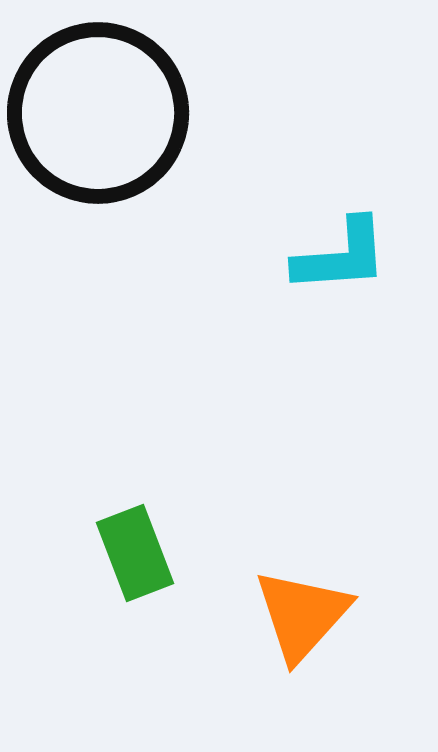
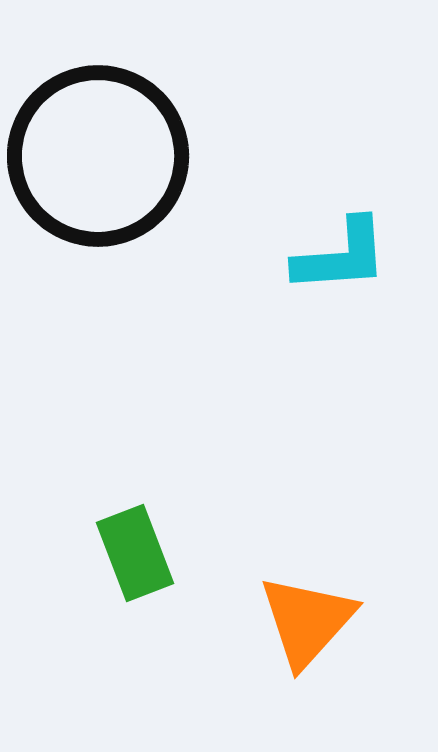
black circle: moved 43 px down
orange triangle: moved 5 px right, 6 px down
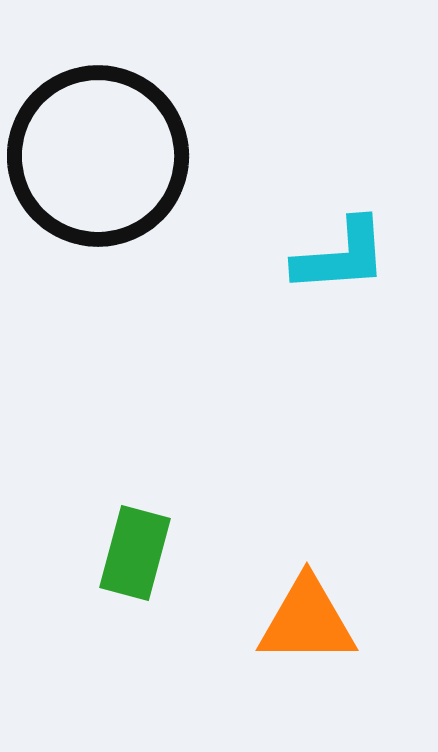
green rectangle: rotated 36 degrees clockwise
orange triangle: rotated 48 degrees clockwise
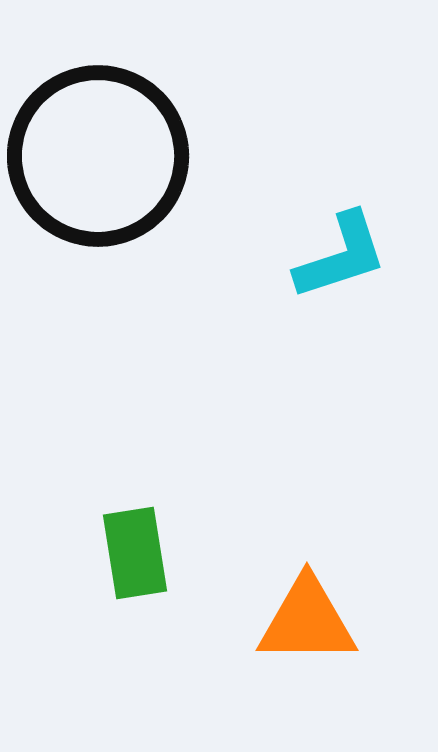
cyan L-shape: rotated 14 degrees counterclockwise
green rectangle: rotated 24 degrees counterclockwise
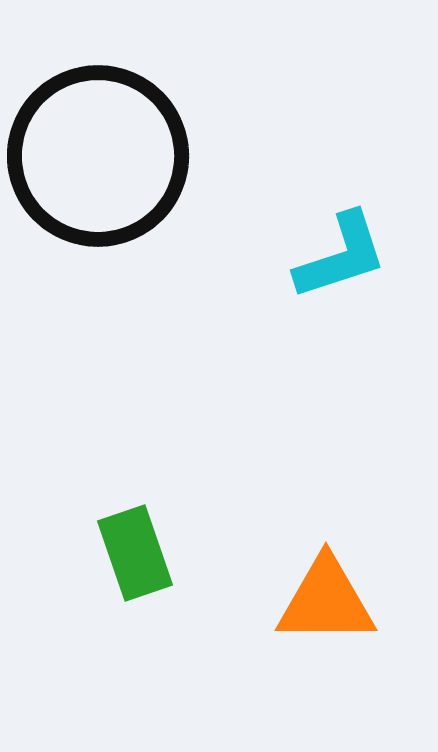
green rectangle: rotated 10 degrees counterclockwise
orange triangle: moved 19 px right, 20 px up
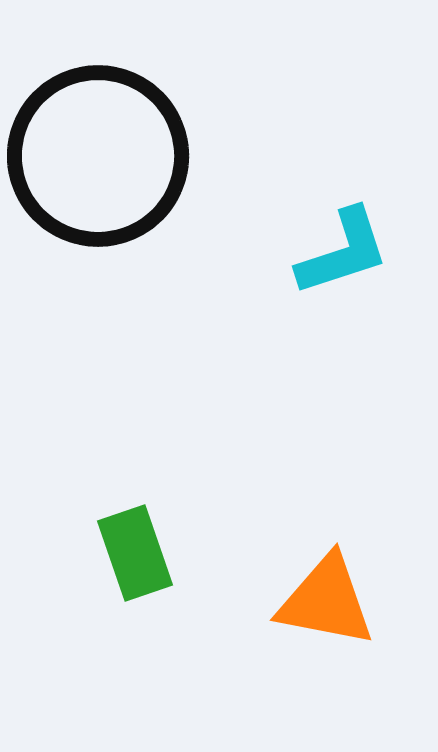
cyan L-shape: moved 2 px right, 4 px up
orange triangle: rotated 11 degrees clockwise
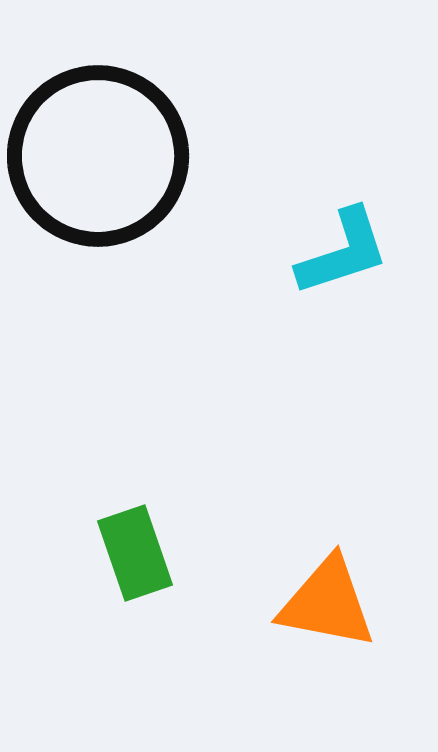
orange triangle: moved 1 px right, 2 px down
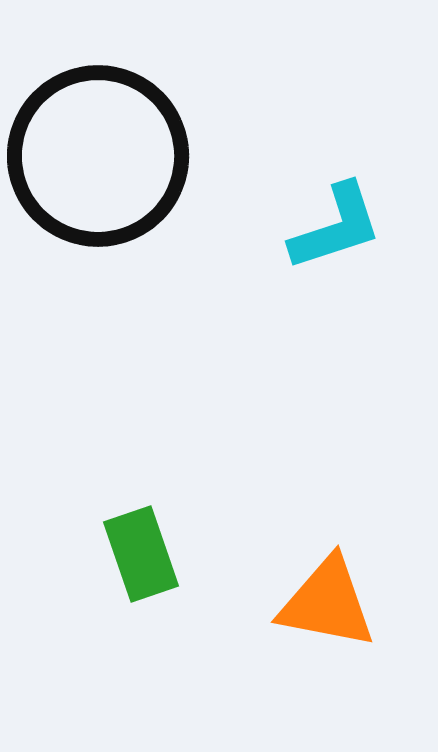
cyan L-shape: moved 7 px left, 25 px up
green rectangle: moved 6 px right, 1 px down
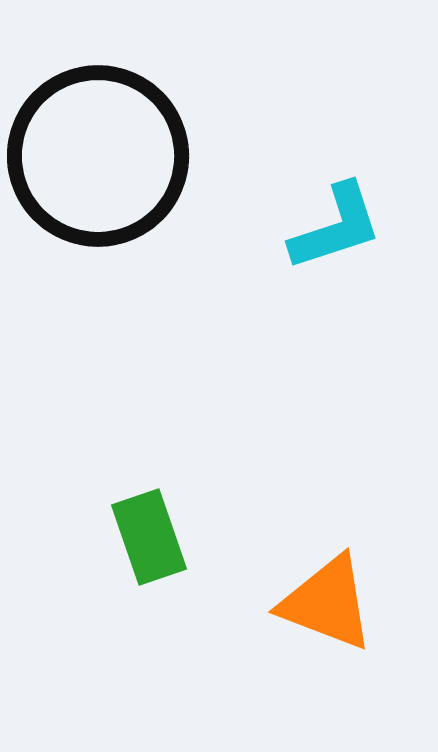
green rectangle: moved 8 px right, 17 px up
orange triangle: rotated 10 degrees clockwise
